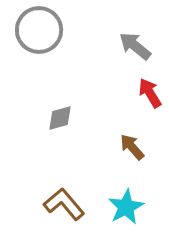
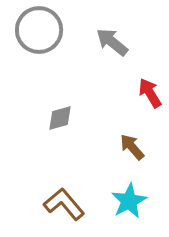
gray arrow: moved 23 px left, 4 px up
cyan star: moved 3 px right, 6 px up
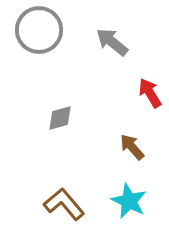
cyan star: rotated 18 degrees counterclockwise
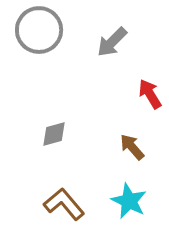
gray arrow: rotated 84 degrees counterclockwise
red arrow: moved 1 px down
gray diamond: moved 6 px left, 16 px down
